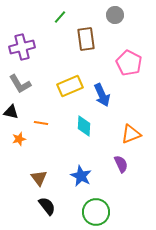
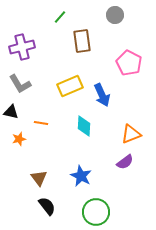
brown rectangle: moved 4 px left, 2 px down
purple semicircle: moved 4 px right, 2 px up; rotated 78 degrees clockwise
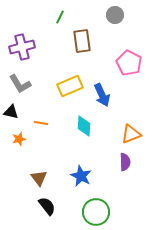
green line: rotated 16 degrees counterclockwise
purple semicircle: rotated 54 degrees counterclockwise
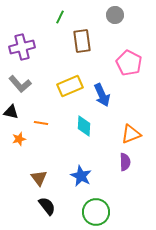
gray L-shape: rotated 10 degrees counterclockwise
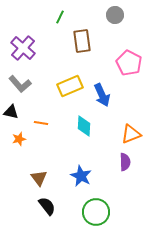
purple cross: moved 1 px right, 1 px down; rotated 35 degrees counterclockwise
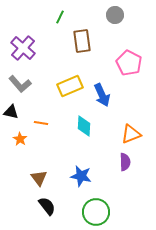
orange star: moved 1 px right; rotated 24 degrees counterclockwise
blue star: rotated 15 degrees counterclockwise
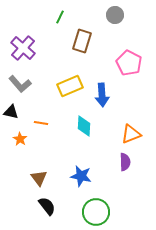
brown rectangle: rotated 25 degrees clockwise
blue arrow: rotated 20 degrees clockwise
